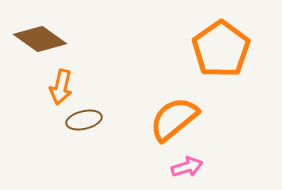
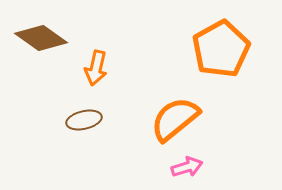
brown diamond: moved 1 px right, 1 px up
orange pentagon: rotated 6 degrees clockwise
orange arrow: moved 35 px right, 19 px up
orange semicircle: moved 1 px right
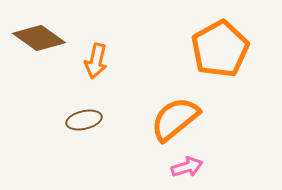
brown diamond: moved 2 px left
orange pentagon: moved 1 px left
orange arrow: moved 7 px up
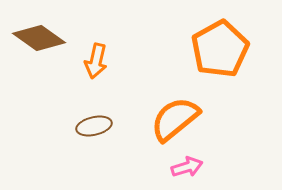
brown ellipse: moved 10 px right, 6 px down
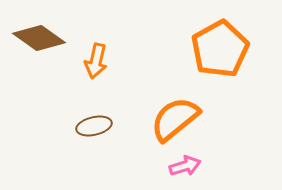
pink arrow: moved 2 px left, 1 px up
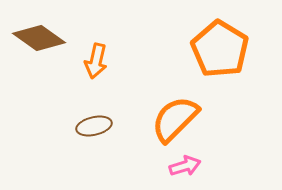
orange pentagon: rotated 12 degrees counterclockwise
orange semicircle: rotated 6 degrees counterclockwise
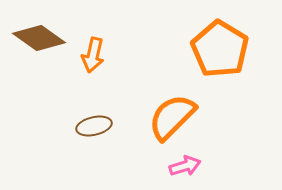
orange arrow: moved 3 px left, 6 px up
orange semicircle: moved 3 px left, 2 px up
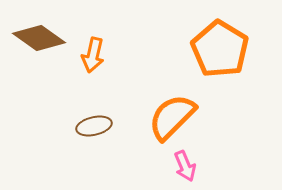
pink arrow: rotated 84 degrees clockwise
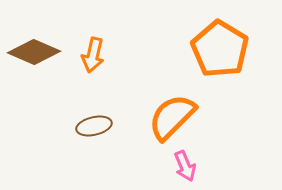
brown diamond: moved 5 px left, 14 px down; rotated 12 degrees counterclockwise
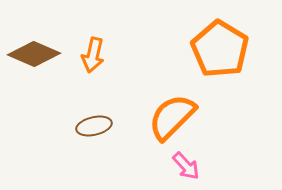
brown diamond: moved 2 px down
pink arrow: moved 1 px right; rotated 20 degrees counterclockwise
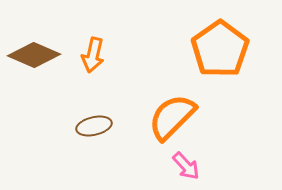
orange pentagon: rotated 6 degrees clockwise
brown diamond: moved 1 px down
